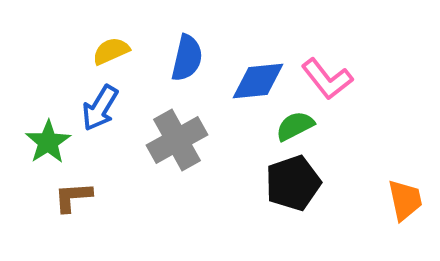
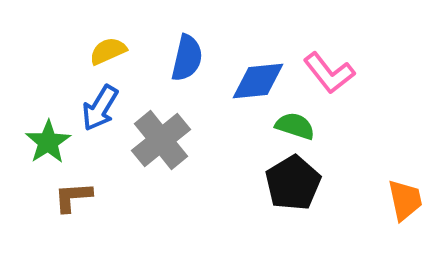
yellow semicircle: moved 3 px left
pink L-shape: moved 2 px right, 6 px up
green semicircle: rotated 45 degrees clockwise
gray cross: moved 16 px left; rotated 10 degrees counterclockwise
black pentagon: rotated 12 degrees counterclockwise
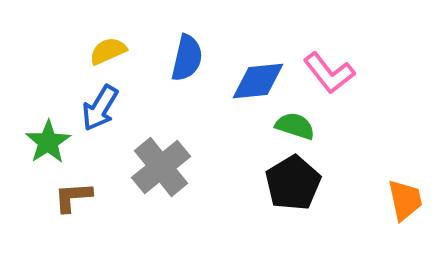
gray cross: moved 27 px down
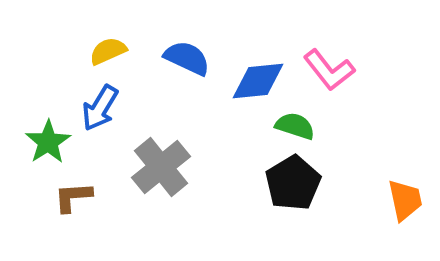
blue semicircle: rotated 78 degrees counterclockwise
pink L-shape: moved 3 px up
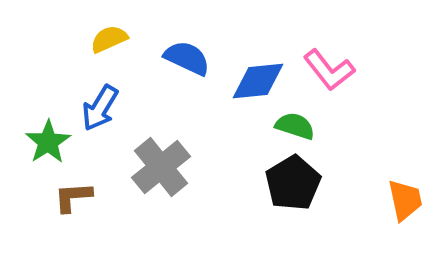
yellow semicircle: moved 1 px right, 12 px up
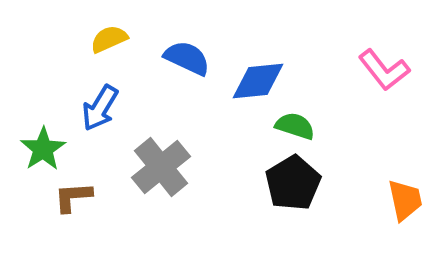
pink L-shape: moved 55 px right
green star: moved 5 px left, 7 px down
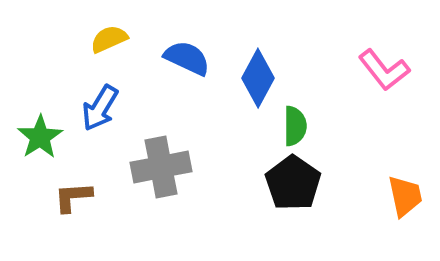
blue diamond: moved 3 px up; rotated 56 degrees counterclockwise
green semicircle: rotated 72 degrees clockwise
green star: moved 3 px left, 12 px up
gray cross: rotated 28 degrees clockwise
black pentagon: rotated 6 degrees counterclockwise
orange trapezoid: moved 4 px up
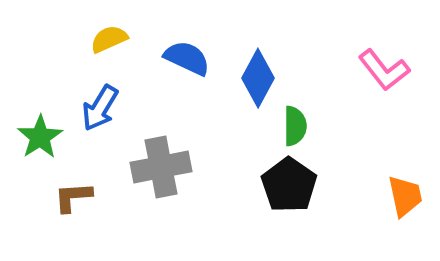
black pentagon: moved 4 px left, 2 px down
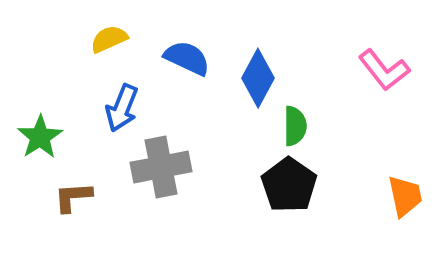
blue arrow: moved 22 px right; rotated 9 degrees counterclockwise
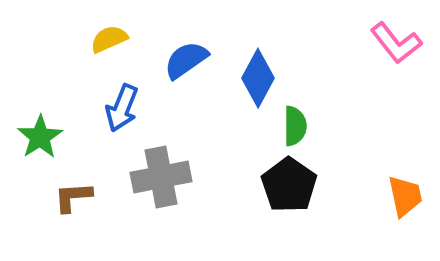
blue semicircle: moved 1 px left, 2 px down; rotated 60 degrees counterclockwise
pink L-shape: moved 12 px right, 27 px up
gray cross: moved 10 px down
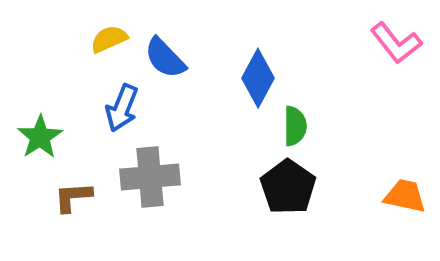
blue semicircle: moved 21 px left, 2 px up; rotated 99 degrees counterclockwise
gray cross: moved 11 px left; rotated 6 degrees clockwise
black pentagon: moved 1 px left, 2 px down
orange trapezoid: rotated 66 degrees counterclockwise
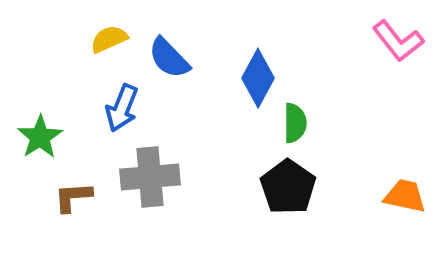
pink L-shape: moved 2 px right, 2 px up
blue semicircle: moved 4 px right
green semicircle: moved 3 px up
